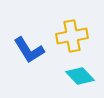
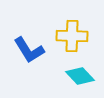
yellow cross: rotated 12 degrees clockwise
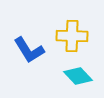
cyan diamond: moved 2 px left
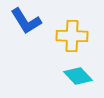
blue L-shape: moved 3 px left, 29 px up
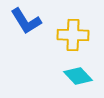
yellow cross: moved 1 px right, 1 px up
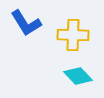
blue L-shape: moved 2 px down
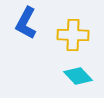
blue L-shape: rotated 60 degrees clockwise
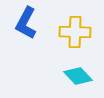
yellow cross: moved 2 px right, 3 px up
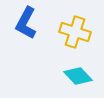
yellow cross: rotated 16 degrees clockwise
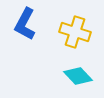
blue L-shape: moved 1 px left, 1 px down
